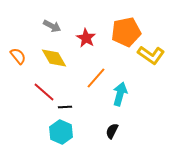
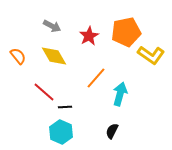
red star: moved 3 px right, 2 px up; rotated 12 degrees clockwise
yellow diamond: moved 2 px up
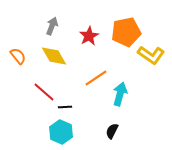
gray arrow: rotated 96 degrees counterclockwise
orange line: rotated 15 degrees clockwise
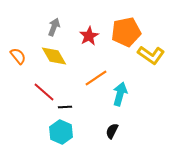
gray arrow: moved 2 px right, 1 px down
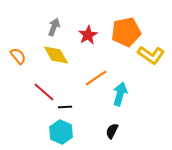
red star: moved 1 px left, 1 px up
yellow diamond: moved 2 px right, 1 px up
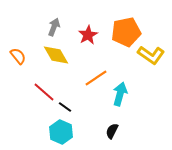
black line: rotated 40 degrees clockwise
